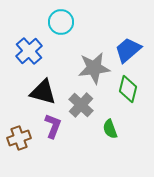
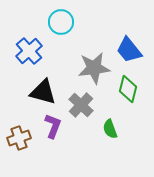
blue trapezoid: moved 1 px right; rotated 88 degrees counterclockwise
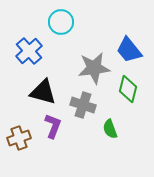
gray cross: moved 2 px right; rotated 25 degrees counterclockwise
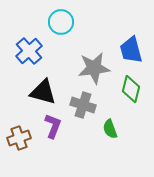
blue trapezoid: moved 2 px right; rotated 24 degrees clockwise
green diamond: moved 3 px right
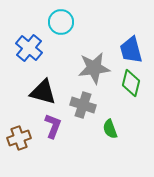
blue cross: moved 3 px up; rotated 8 degrees counterclockwise
green diamond: moved 6 px up
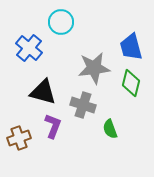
blue trapezoid: moved 3 px up
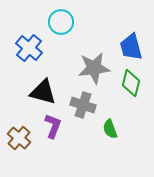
brown cross: rotated 30 degrees counterclockwise
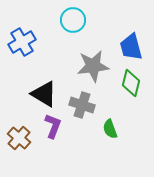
cyan circle: moved 12 px right, 2 px up
blue cross: moved 7 px left, 6 px up; rotated 20 degrees clockwise
gray star: moved 1 px left, 2 px up
black triangle: moved 1 px right, 2 px down; rotated 16 degrees clockwise
gray cross: moved 1 px left
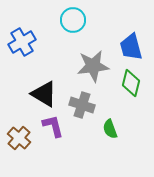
purple L-shape: rotated 35 degrees counterclockwise
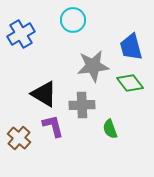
blue cross: moved 1 px left, 8 px up
green diamond: moved 1 px left; rotated 52 degrees counterclockwise
gray cross: rotated 20 degrees counterclockwise
